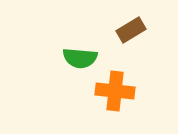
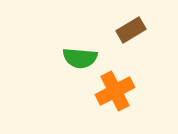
orange cross: rotated 33 degrees counterclockwise
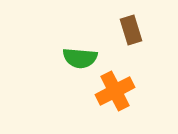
brown rectangle: rotated 76 degrees counterclockwise
